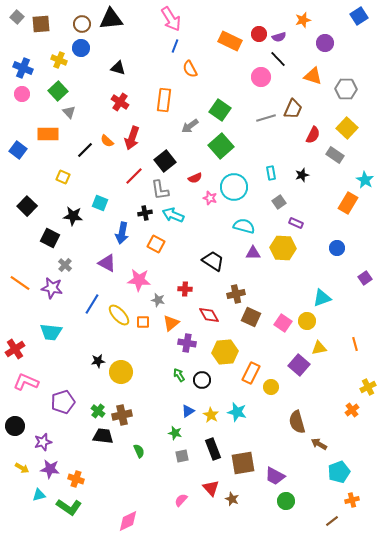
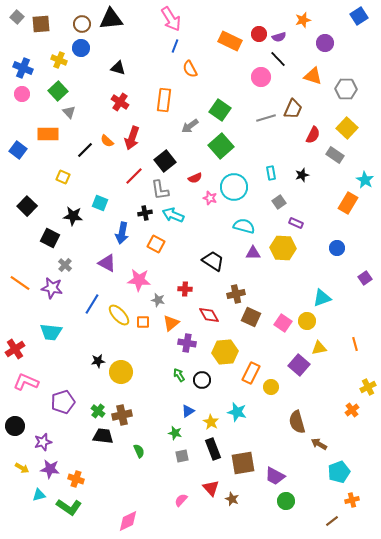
yellow star at (211, 415): moved 7 px down
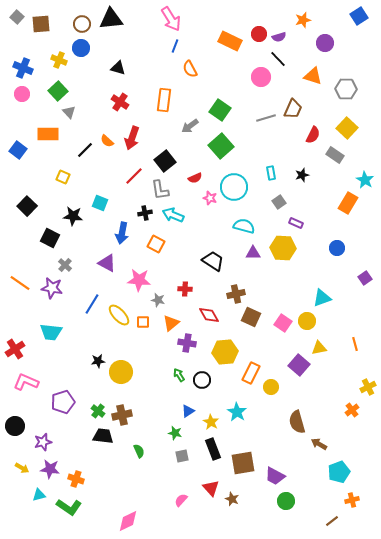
cyan star at (237, 412): rotated 18 degrees clockwise
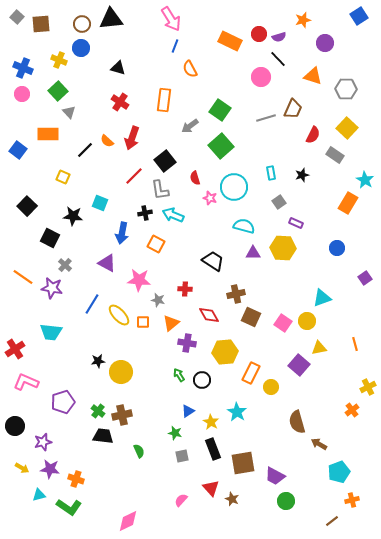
red semicircle at (195, 178): rotated 96 degrees clockwise
orange line at (20, 283): moved 3 px right, 6 px up
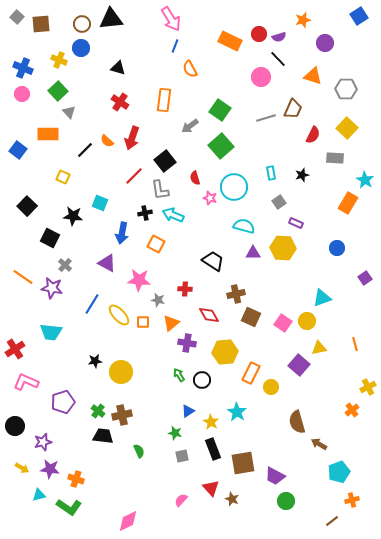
gray rectangle at (335, 155): moved 3 px down; rotated 30 degrees counterclockwise
black star at (98, 361): moved 3 px left
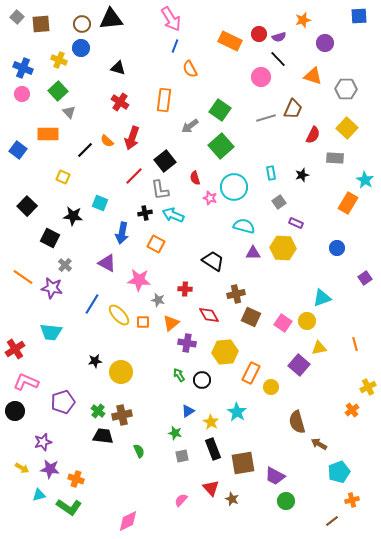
blue square at (359, 16): rotated 30 degrees clockwise
black circle at (15, 426): moved 15 px up
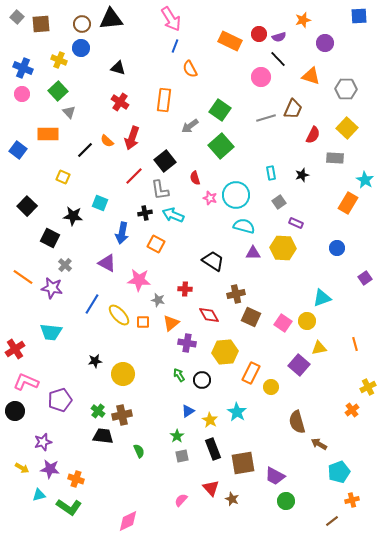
orange triangle at (313, 76): moved 2 px left
cyan circle at (234, 187): moved 2 px right, 8 px down
yellow circle at (121, 372): moved 2 px right, 2 px down
purple pentagon at (63, 402): moved 3 px left, 2 px up
yellow star at (211, 422): moved 1 px left, 2 px up
green star at (175, 433): moved 2 px right, 3 px down; rotated 24 degrees clockwise
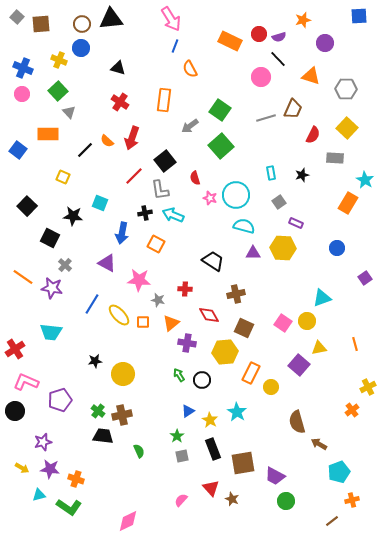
brown square at (251, 317): moved 7 px left, 11 px down
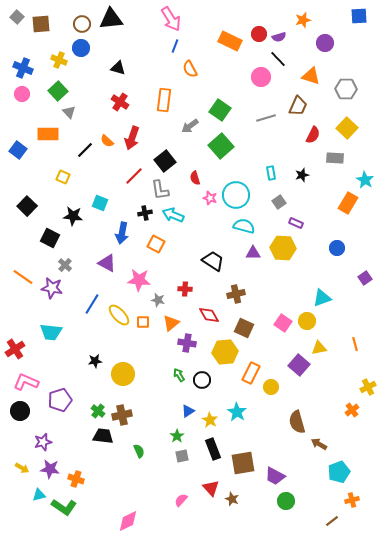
brown trapezoid at (293, 109): moved 5 px right, 3 px up
black circle at (15, 411): moved 5 px right
green L-shape at (69, 507): moved 5 px left
